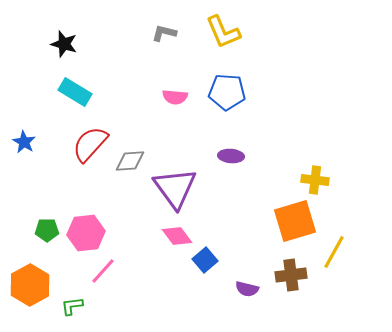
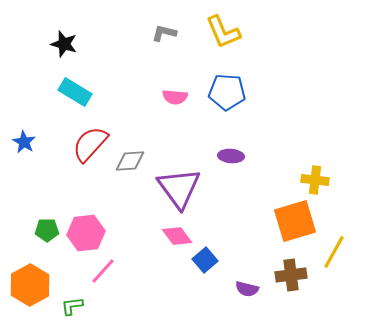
purple triangle: moved 4 px right
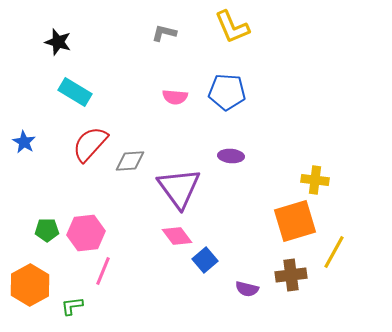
yellow L-shape: moved 9 px right, 5 px up
black star: moved 6 px left, 2 px up
pink line: rotated 20 degrees counterclockwise
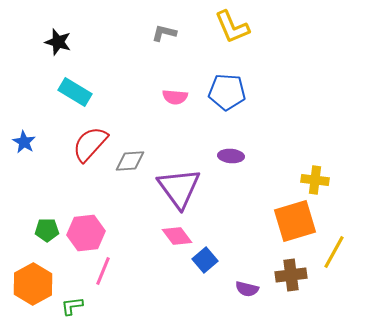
orange hexagon: moved 3 px right, 1 px up
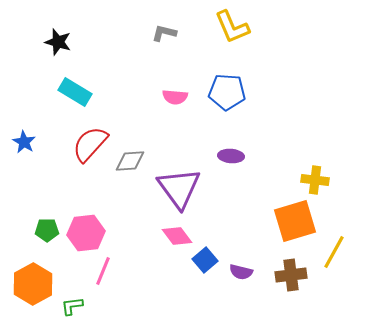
purple semicircle: moved 6 px left, 17 px up
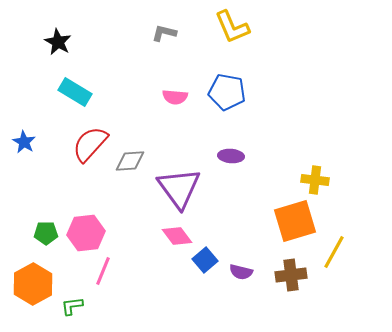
black star: rotated 12 degrees clockwise
blue pentagon: rotated 6 degrees clockwise
green pentagon: moved 1 px left, 3 px down
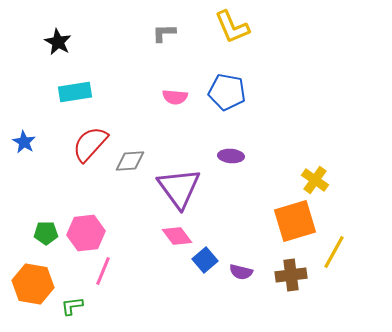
gray L-shape: rotated 15 degrees counterclockwise
cyan rectangle: rotated 40 degrees counterclockwise
yellow cross: rotated 28 degrees clockwise
orange hexagon: rotated 21 degrees counterclockwise
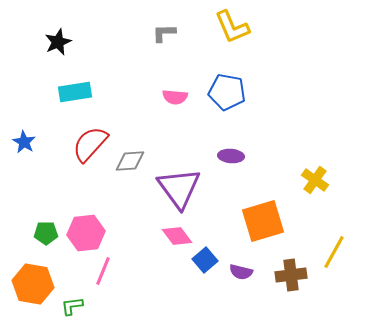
black star: rotated 20 degrees clockwise
orange square: moved 32 px left
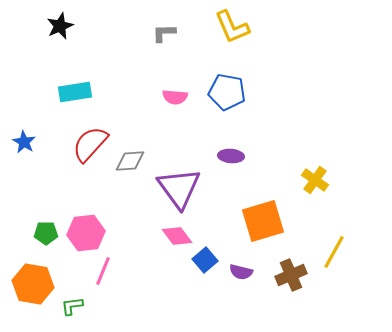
black star: moved 2 px right, 16 px up
brown cross: rotated 16 degrees counterclockwise
